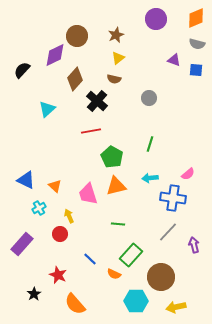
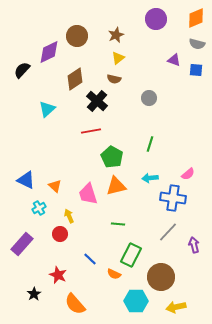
purple diamond at (55, 55): moved 6 px left, 3 px up
brown diamond at (75, 79): rotated 15 degrees clockwise
green rectangle at (131, 255): rotated 15 degrees counterclockwise
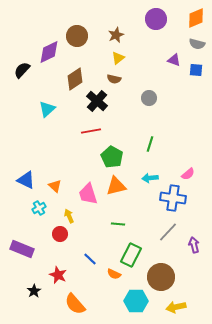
purple rectangle at (22, 244): moved 5 px down; rotated 70 degrees clockwise
black star at (34, 294): moved 3 px up
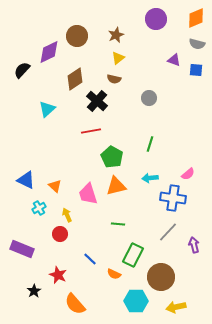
yellow arrow at (69, 216): moved 2 px left, 1 px up
green rectangle at (131, 255): moved 2 px right
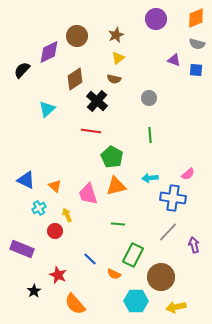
red line at (91, 131): rotated 18 degrees clockwise
green line at (150, 144): moved 9 px up; rotated 21 degrees counterclockwise
red circle at (60, 234): moved 5 px left, 3 px up
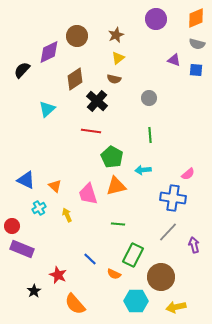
cyan arrow at (150, 178): moved 7 px left, 8 px up
red circle at (55, 231): moved 43 px left, 5 px up
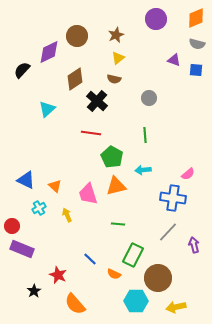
red line at (91, 131): moved 2 px down
green line at (150, 135): moved 5 px left
brown circle at (161, 277): moved 3 px left, 1 px down
